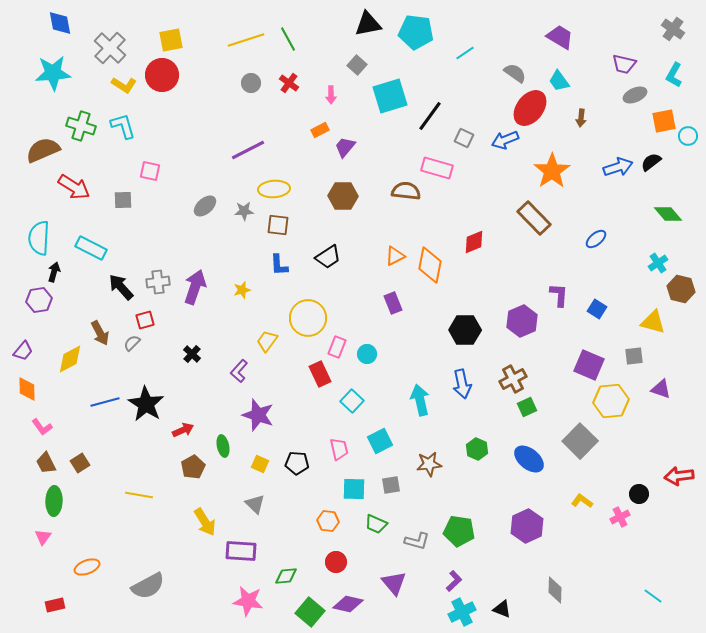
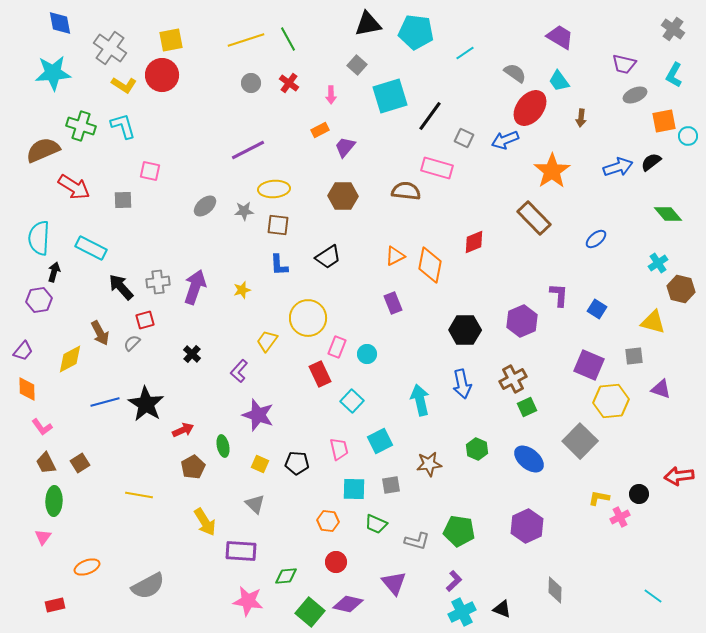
gray cross at (110, 48): rotated 8 degrees counterclockwise
yellow L-shape at (582, 501): moved 17 px right, 3 px up; rotated 25 degrees counterclockwise
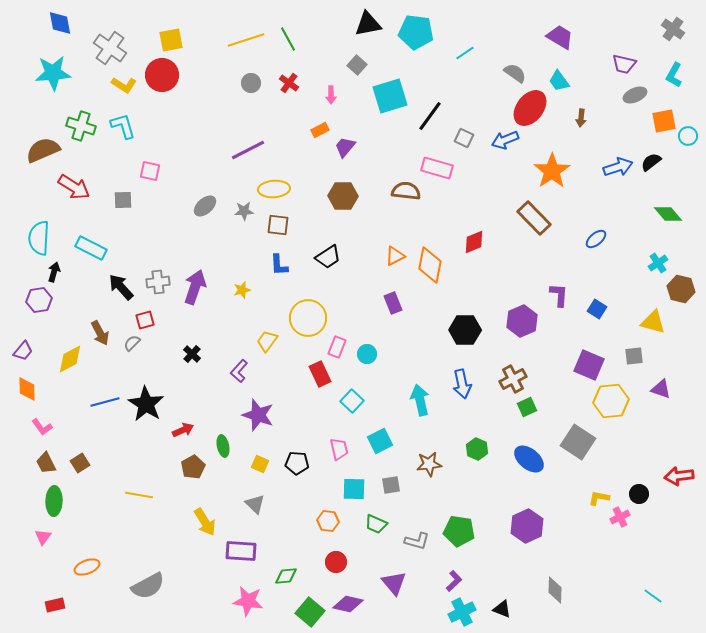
gray square at (580, 441): moved 2 px left, 1 px down; rotated 12 degrees counterclockwise
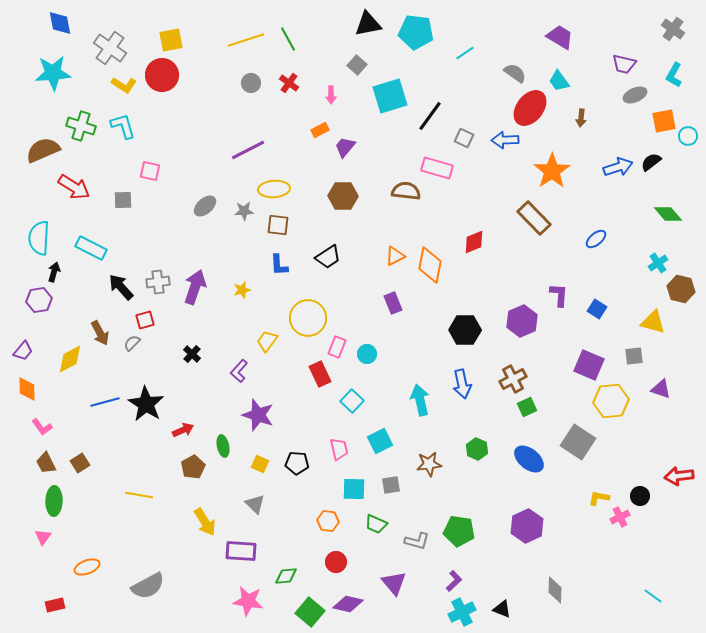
blue arrow at (505, 140): rotated 20 degrees clockwise
black circle at (639, 494): moved 1 px right, 2 px down
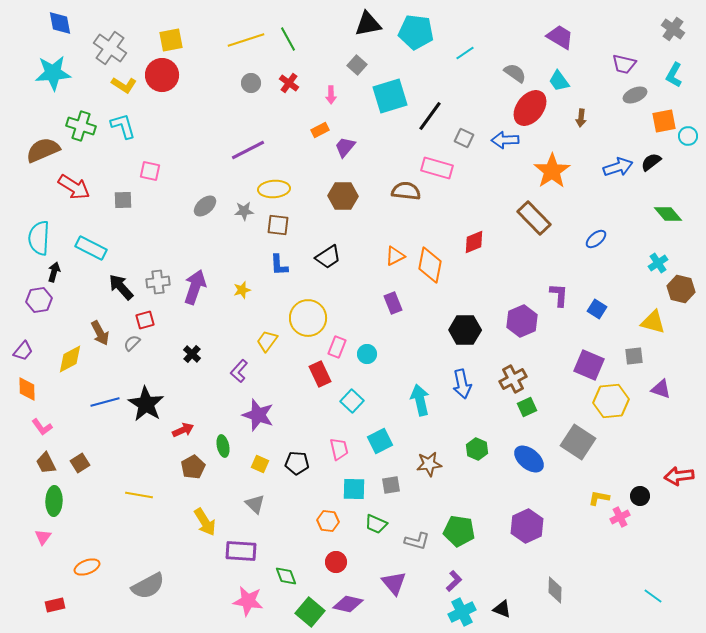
green diamond at (286, 576): rotated 75 degrees clockwise
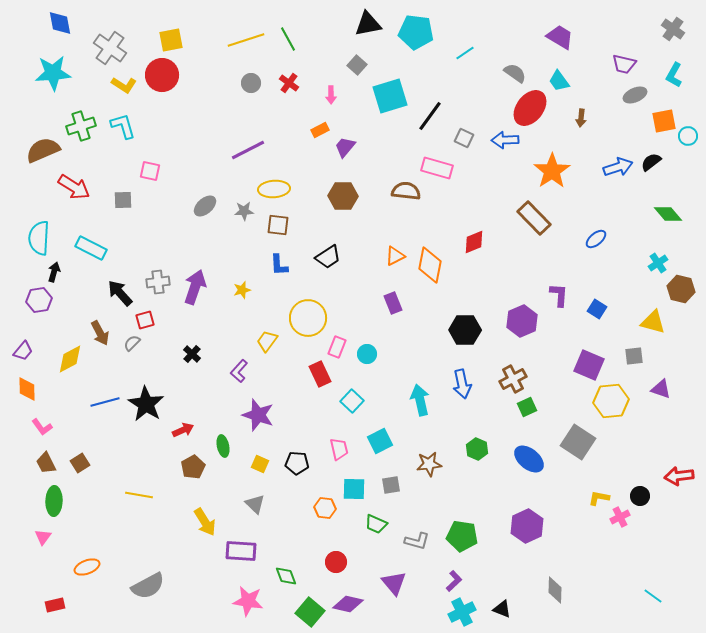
green cross at (81, 126): rotated 36 degrees counterclockwise
black arrow at (121, 287): moved 1 px left, 6 px down
orange hexagon at (328, 521): moved 3 px left, 13 px up
green pentagon at (459, 531): moved 3 px right, 5 px down
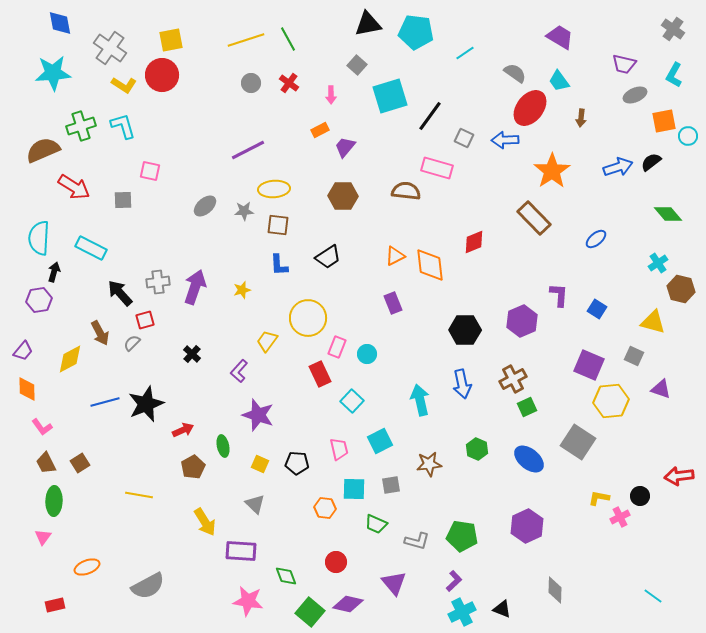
orange diamond at (430, 265): rotated 18 degrees counterclockwise
gray square at (634, 356): rotated 30 degrees clockwise
black star at (146, 404): rotated 18 degrees clockwise
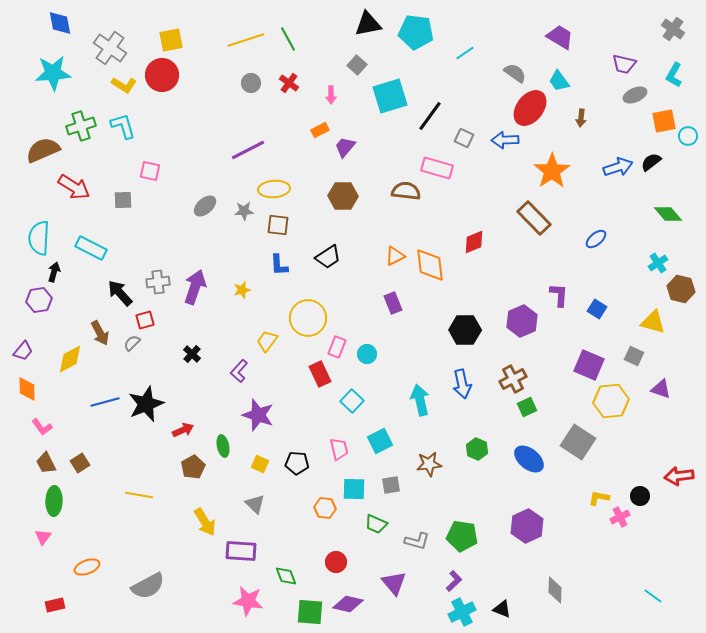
green square at (310, 612): rotated 36 degrees counterclockwise
